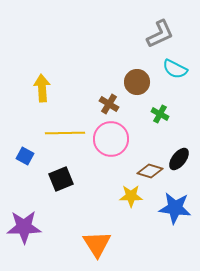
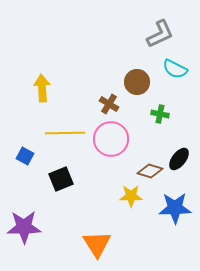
green cross: rotated 18 degrees counterclockwise
blue star: rotated 8 degrees counterclockwise
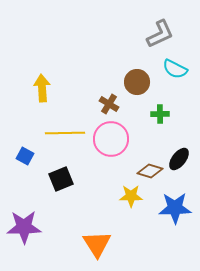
green cross: rotated 12 degrees counterclockwise
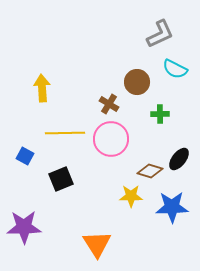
blue star: moved 3 px left, 1 px up
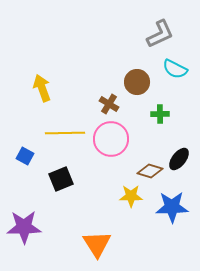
yellow arrow: rotated 16 degrees counterclockwise
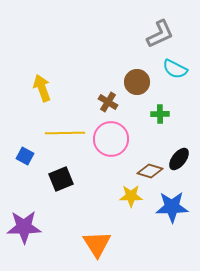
brown cross: moved 1 px left, 2 px up
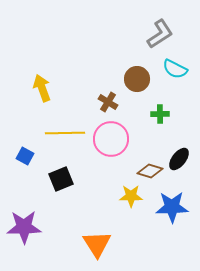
gray L-shape: rotated 8 degrees counterclockwise
brown circle: moved 3 px up
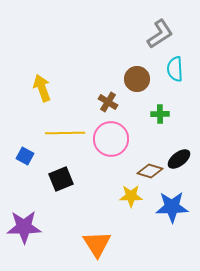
cyan semicircle: rotated 60 degrees clockwise
black ellipse: rotated 15 degrees clockwise
